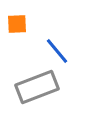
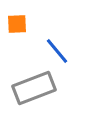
gray rectangle: moved 3 px left, 1 px down
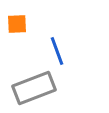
blue line: rotated 20 degrees clockwise
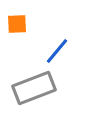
blue line: rotated 60 degrees clockwise
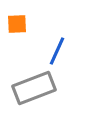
blue line: rotated 16 degrees counterclockwise
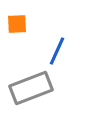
gray rectangle: moved 3 px left
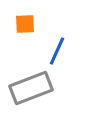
orange square: moved 8 px right
